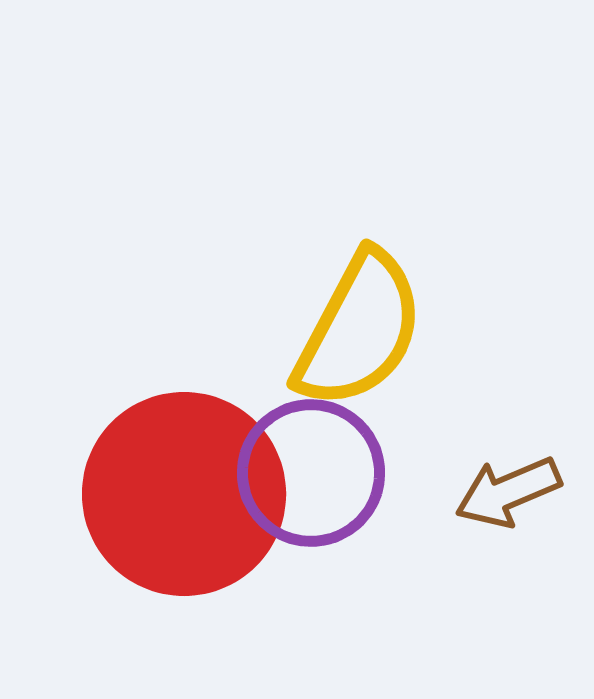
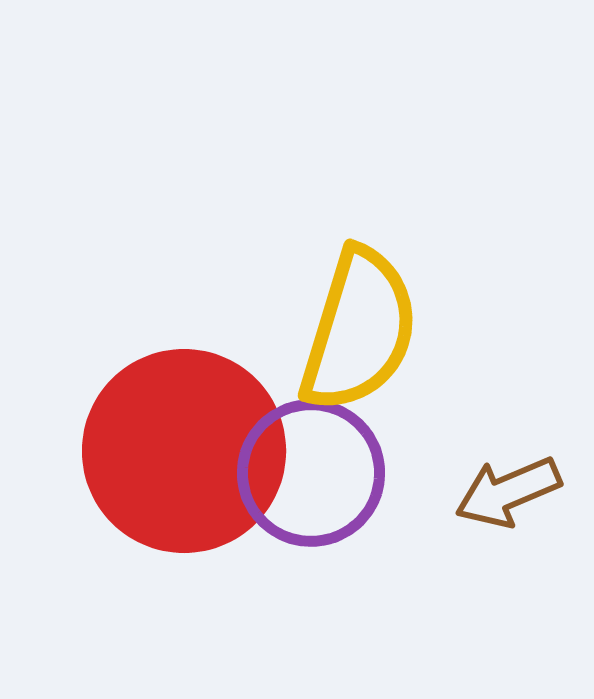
yellow semicircle: rotated 11 degrees counterclockwise
red circle: moved 43 px up
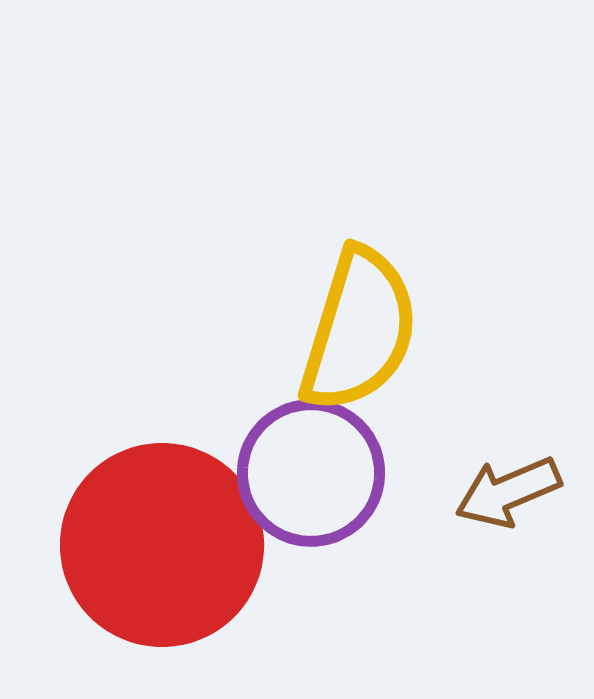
red circle: moved 22 px left, 94 px down
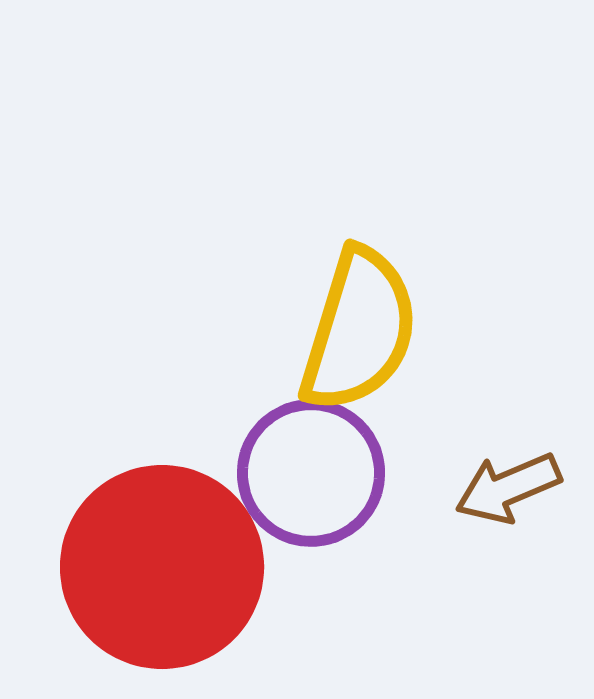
brown arrow: moved 4 px up
red circle: moved 22 px down
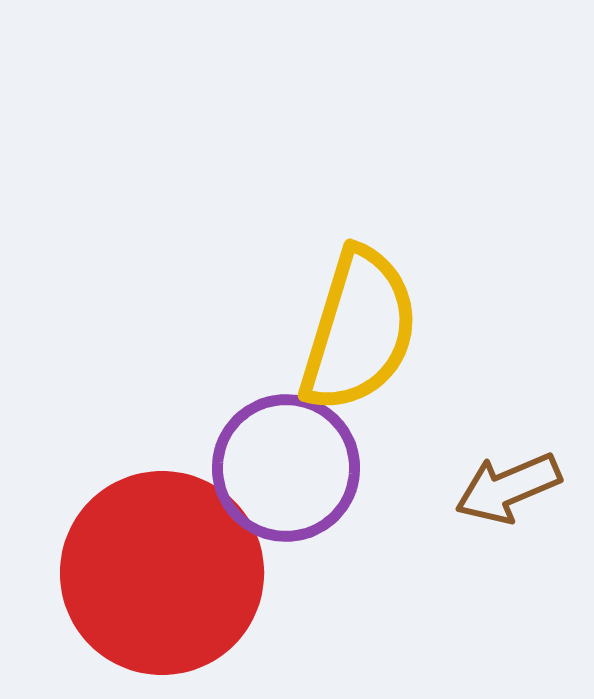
purple circle: moved 25 px left, 5 px up
red circle: moved 6 px down
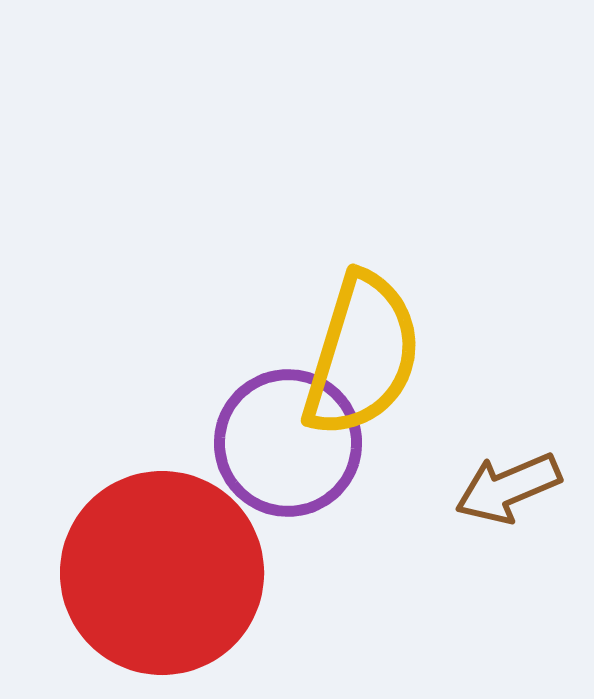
yellow semicircle: moved 3 px right, 25 px down
purple circle: moved 2 px right, 25 px up
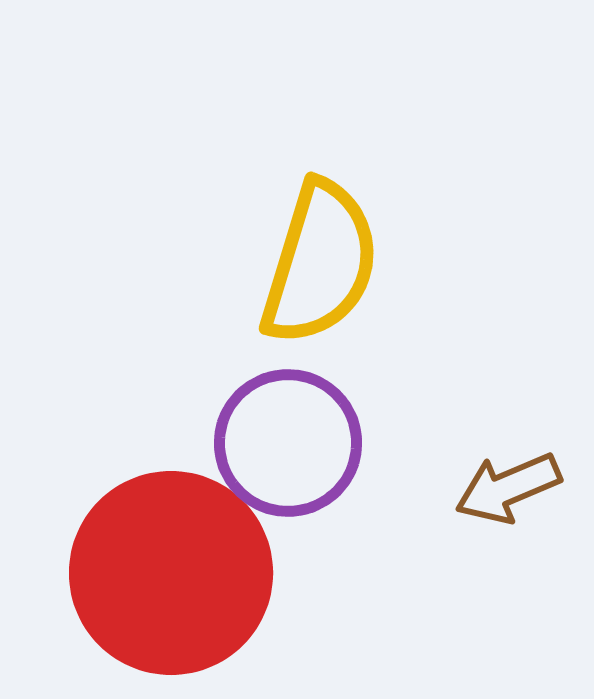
yellow semicircle: moved 42 px left, 92 px up
red circle: moved 9 px right
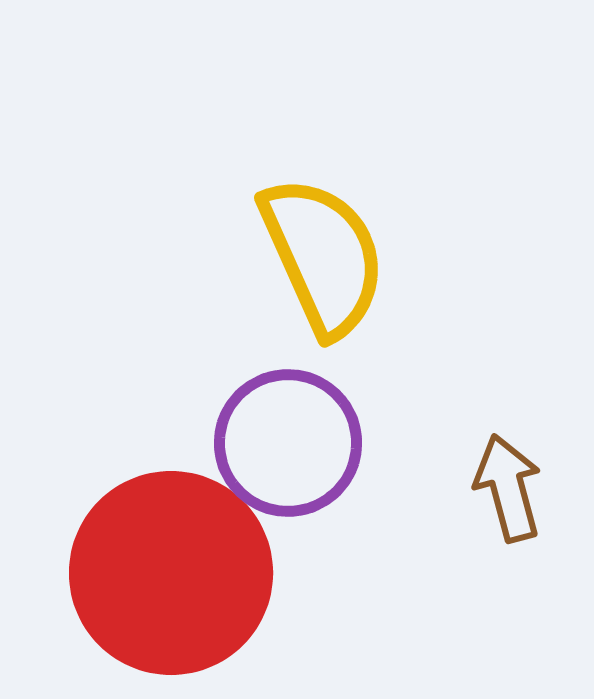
yellow semicircle: moved 3 px right, 7 px up; rotated 41 degrees counterclockwise
brown arrow: rotated 98 degrees clockwise
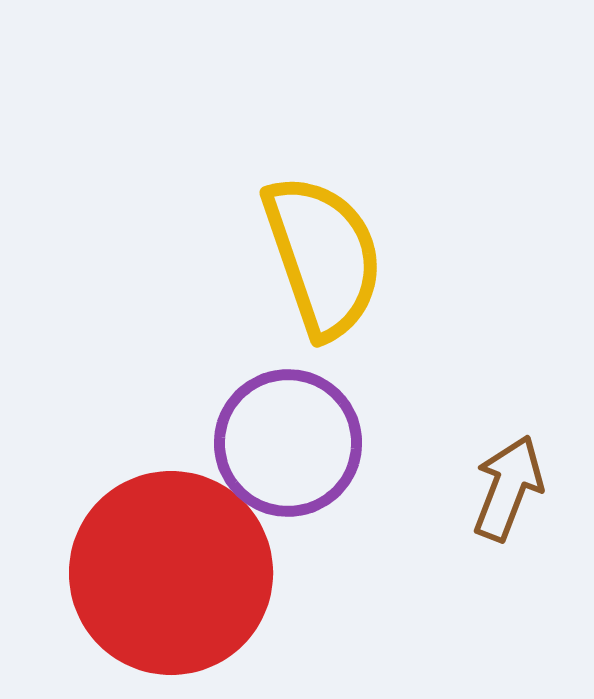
yellow semicircle: rotated 5 degrees clockwise
brown arrow: rotated 36 degrees clockwise
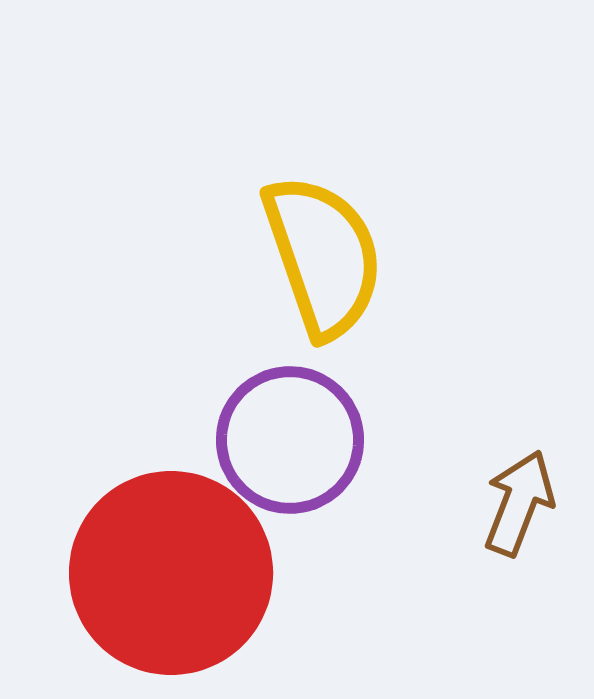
purple circle: moved 2 px right, 3 px up
brown arrow: moved 11 px right, 15 px down
